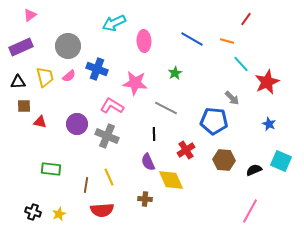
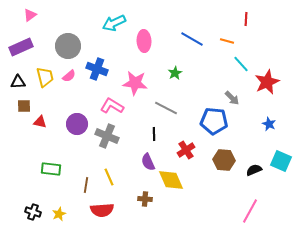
red line: rotated 32 degrees counterclockwise
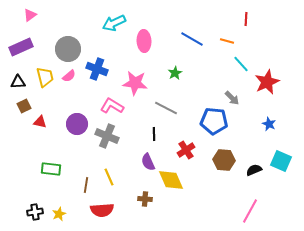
gray circle: moved 3 px down
brown square: rotated 24 degrees counterclockwise
black cross: moved 2 px right; rotated 28 degrees counterclockwise
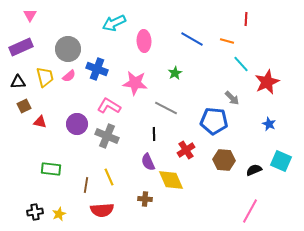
pink triangle: rotated 24 degrees counterclockwise
pink L-shape: moved 3 px left
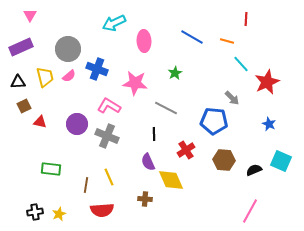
blue line: moved 2 px up
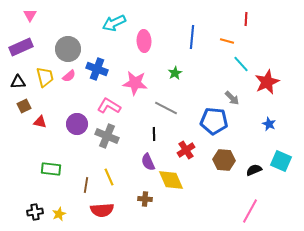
blue line: rotated 65 degrees clockwise
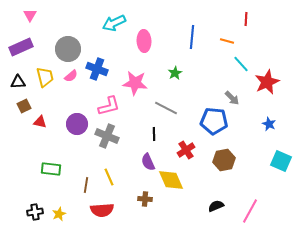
pink semicircle: moved 2 px right
pink L-shape: rotated 135 degrees clockwise
brown hexagon: rotated 15 degrees counterclockwise
black semicircle: moved 38 px left, 36 px down
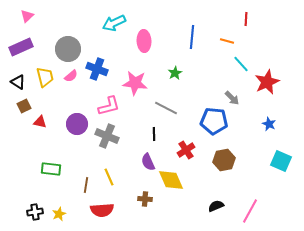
pink triangle: moved 3 px left, 1 px down; rotated 16 degrees clockwise
black triangle: rotated 35 degrees clockwise
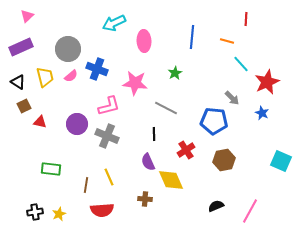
blue star: moved 7 px left, 11 px up
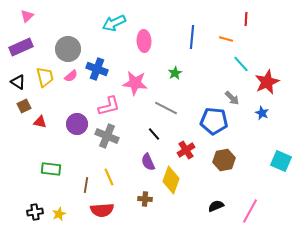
orange line: moved 1 px left, 2 px up
black line: rotated 40 degrees counterclockwise
yellow diamond: rotated 44 degrees clockwise
